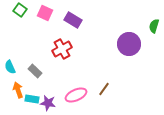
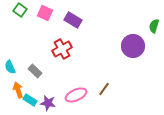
purple circle: moved 4 px right, 2 px down
cyan rectangle: moved 2 px left, 1 px down; rotated 24 degrees clockwise
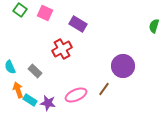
purple rectangle: moved 5 px right, 4 px down
purple circle: moved 10 px left, 20 px down
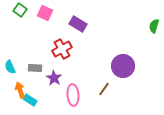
gray rectangle: moved 3 px up; rotated 40 degrees counterclockwise
orange arrow: moved 2 px right
pink ellipse: moved 3 px left; rotated 70 degrees counterclockwise
purple star: moved 6 px right, 25 px up; rotated 21 degrees clockwise
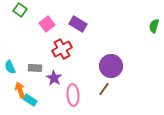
pink square: moved 2 px right, 11 px down; rotated 28 degrees clockwise
purple circle: moved 12 px left
